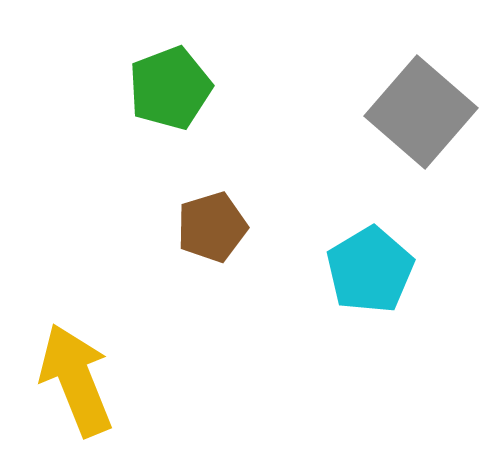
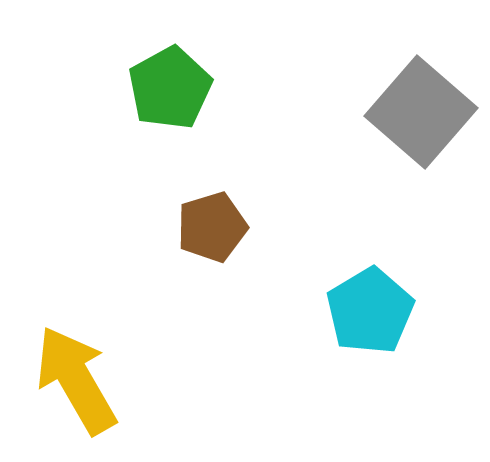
green pentagon: rotated 8 degrees counterclockwise
cyan pentagon: moved 41 px down
yellow arrow: rotated 8 degrees counterclockwise
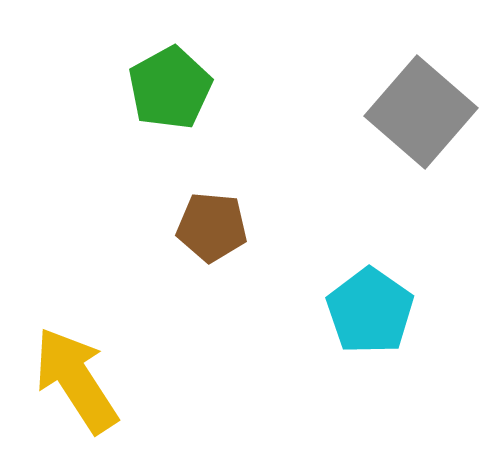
brown pentagon: rotated 22 degrees clockwise
cyan pentagon: rotated 6 degrees counterclockwise
yellow arrow: rotated 3 degrees counterclockwise
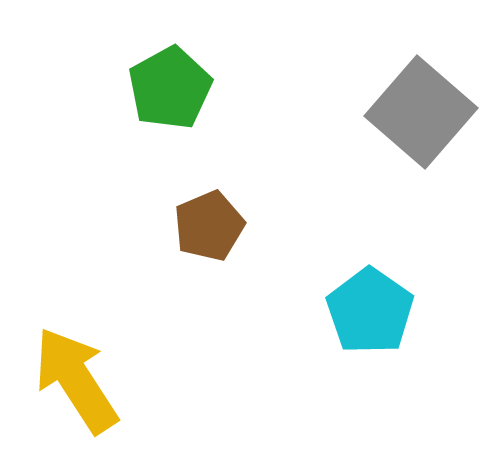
brown pentagon: moved 3 px left, 1 px up; rotated 28 degrees counterclockwise
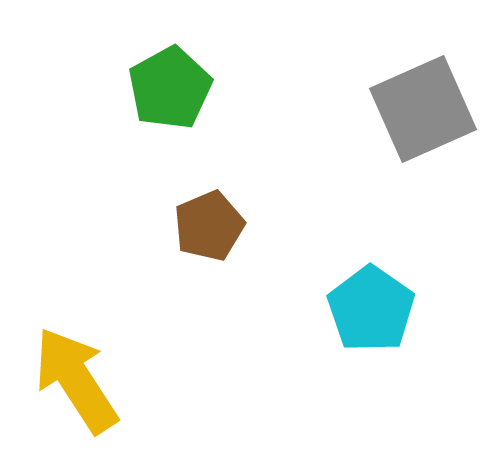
gray square: moved 2 px right, 3 px up; rotated 25 degrees clockwise
cyan pentagon: moved 1 px right, 2 px up
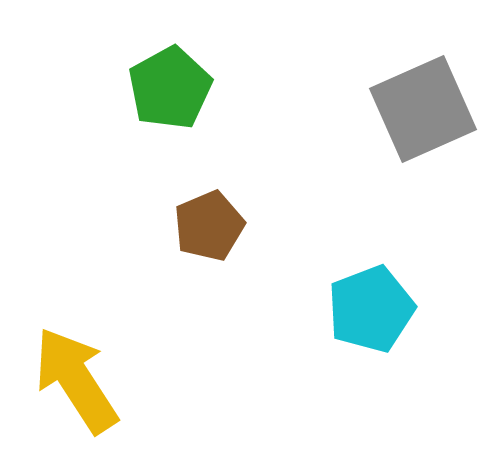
cyan pentagon: rotated 16 degrees clockwise
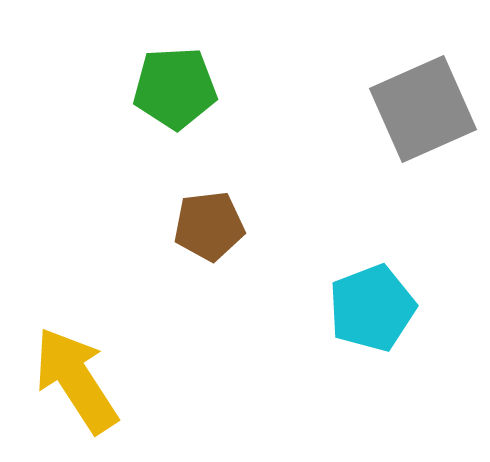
green pentagon: moved 5 px right; rotated 26 degrees clockwise
brown pentagon: rotated 16 degrees clockwise
cyan pentagon: moved 1 px right, 1 px up
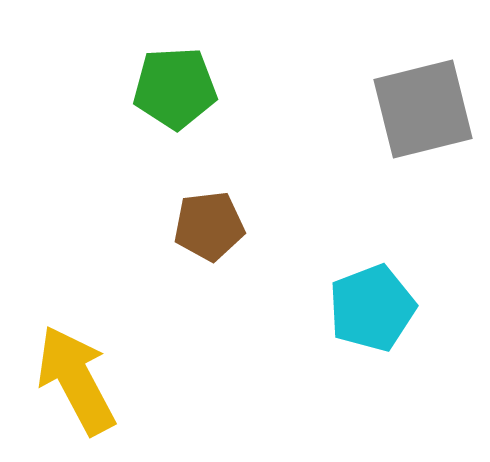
gray square: rotated 10 degrees clockwise
yellow arrow: rotated 5 degrees clockwise
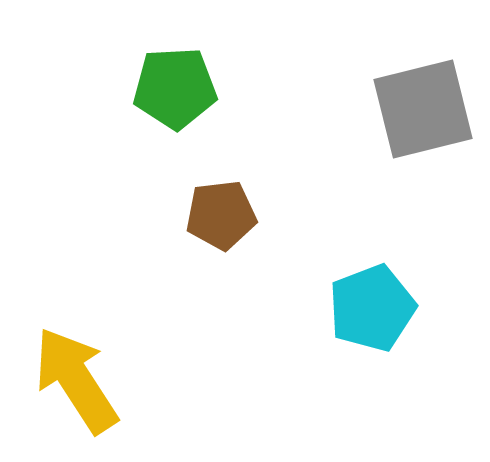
brown pentagon: moved 12 px right, 11 px up
yellow arrow: rotated 5 degrees counterclockwise
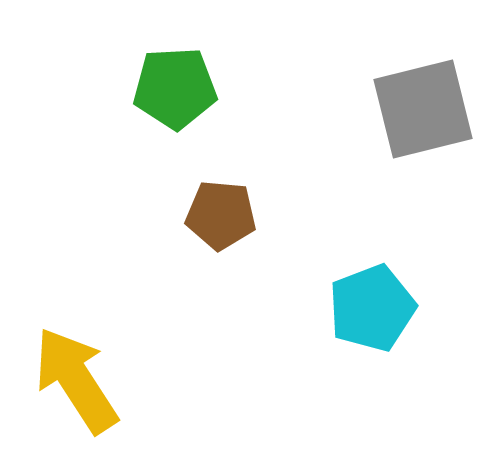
brown pentagon: rotated 12 degrees clockwise
